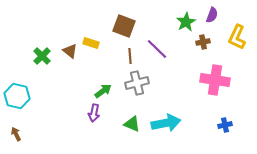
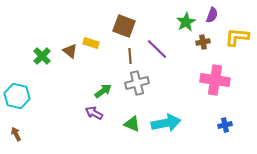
yellow L-shape: rotated 70 degrees clockwise
purple arrow: rotated 108 degrees clockwise
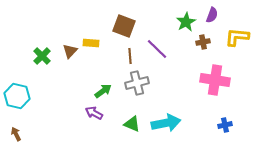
yellow rectangle: rotated 14 degrees counterclockwise
brown triangle: rotated 35 degrees clockwise
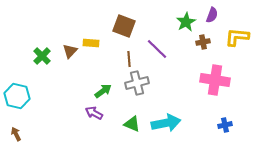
brown line: moved 1 px left, 3 px down
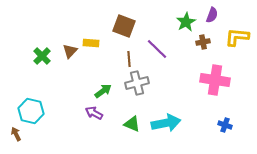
cyan hexagon: moved 14 px right, 15 px down
blue cross: rotated 32 degrees clockwise
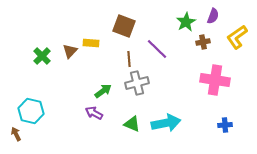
purple semicircle: moved 1 px right, 1 px down
yellow L-shape: rotated 40 degrees counterclockwise
blue cross: rotated 24 degrees counterclockwise
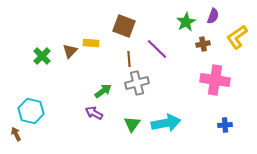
brown cross: moved 2 px down
green triangle: rotated 42 degrees clockwise
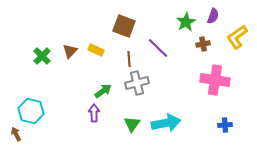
yellow rectangle: moved 5 px right, 7 px down; rotated 21 degrees clockwise
purple line: moved 1 px right, 1 px up
purple arrow: rotated 60 degrees clockwise
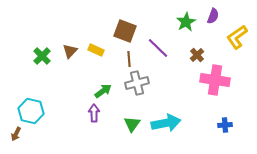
brown square: moved 1 px right, 5 px down
brown cross: moved 6 px left, 11 px down; rotated 32 degrees counterclockwise
brown arrow: rotated 128 degrees counterclockwise
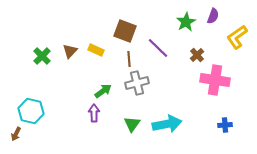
cyan arrow: moved 1 px right, 1 px down
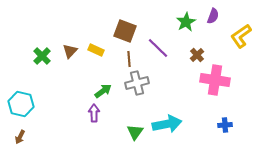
yellow L-shape: moved 4 px right, 1 px up
cyan hexagon: moved 10 px left, 7 px up
green triangle: moved 3 px right, 8 px down
brown arrow: moved 4 px right, 3 px down
